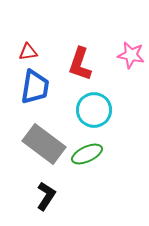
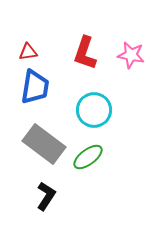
red L-shape: moved 5 px right, 11 px up
green ellipse: moved 1 px right, 3 px down; rotated 12 degrees counterclockwise
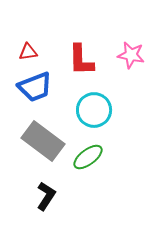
red L-shape: moved 4 px left, 7 px down; rotated 20 degrees counterclockwise
blue trapezoid: rotated 60 degrees clockwise
gray rectangle: moved 1 px left, 3 px up
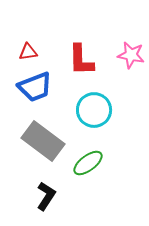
green ellipse: moved 6 px down
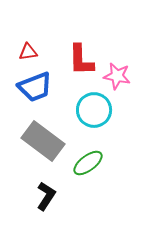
pink star: moved 14 px left, 21 px down
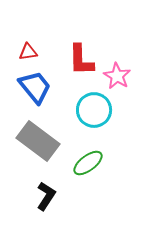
pink star: rotated 20 degrees clockwise
blue trapezoid: rotated 108 degrees counterclockwise
gray rectangle: moved 5 px left
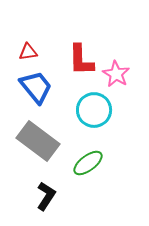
pink star: moved 1 px left, 2 px up
blue trapezoid: moved 1 px right
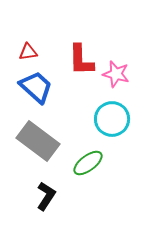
pink star: rotated 16 degrees counterclockwise
blue trapezoid: rotated 9 degrees counterclockwise
cyan circle: moved 18 px right, 9 px down
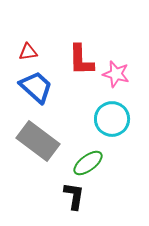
black L-shape: moved 28 px right; rotated 24 degrees counterclockwise
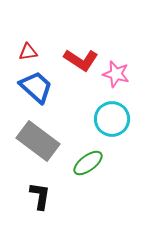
red L-shape: rotated 56 degrees counterclockwise
black L-shape: moved 34 px left
